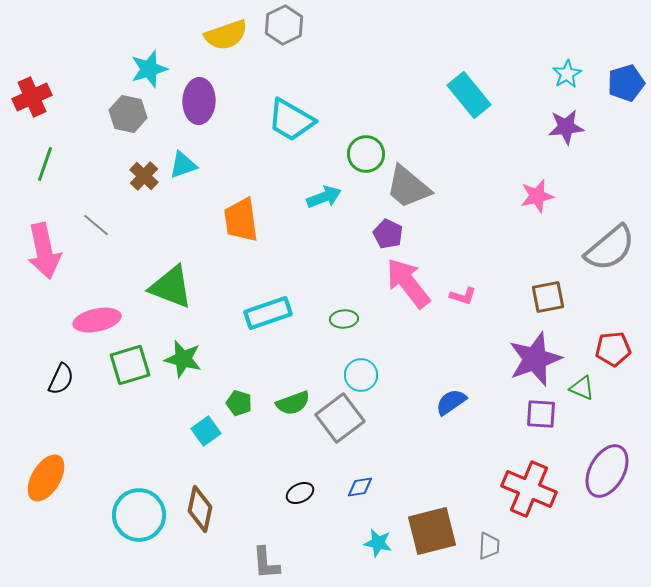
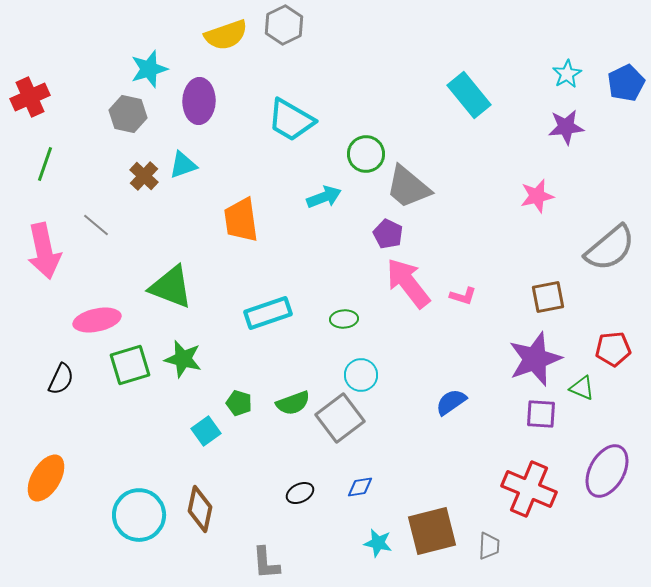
blue pentagon at (626, 83): rotated 9 degrees counterclockwise
red cross at (32, 97): moved 2 px left
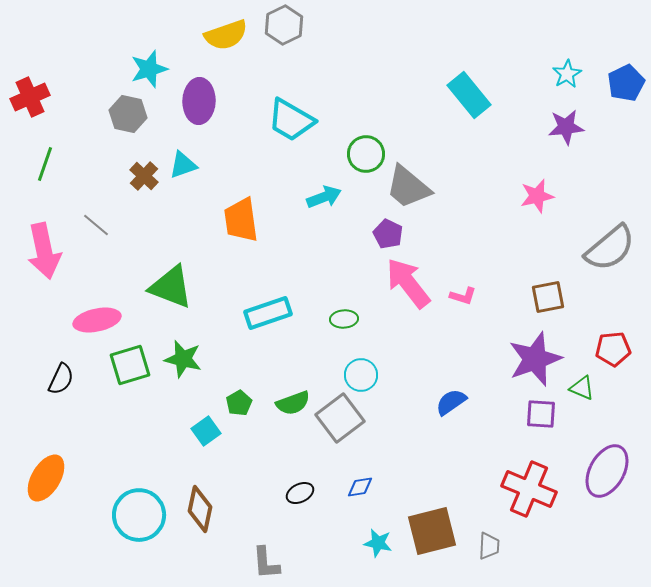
green pentagon at (239, 403): rotated 25 degrees clockwise
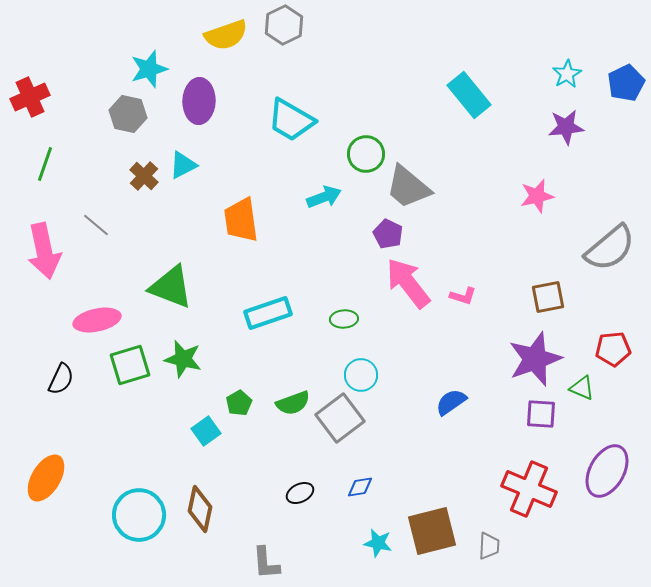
cyan triangle at (183, 165): rotated 8 degrees counterclockwise
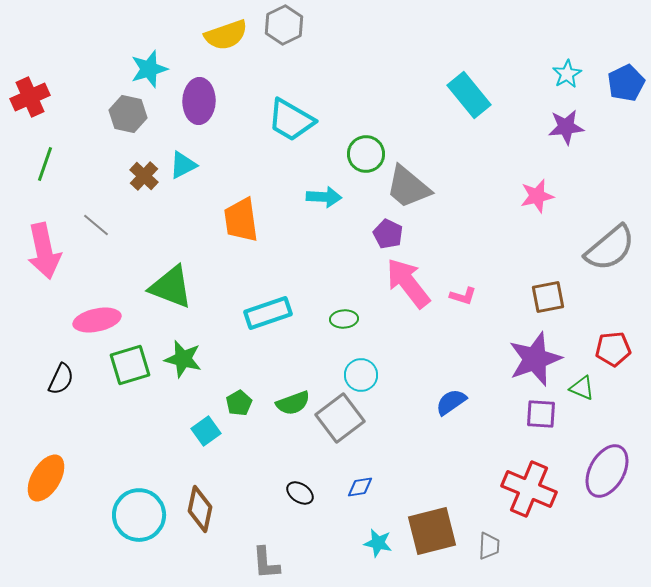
cyan arrow at (324, 197): rotated 24 degrees clockwise
black ellipse at (300, 493): rotated 60 degrees clockwise
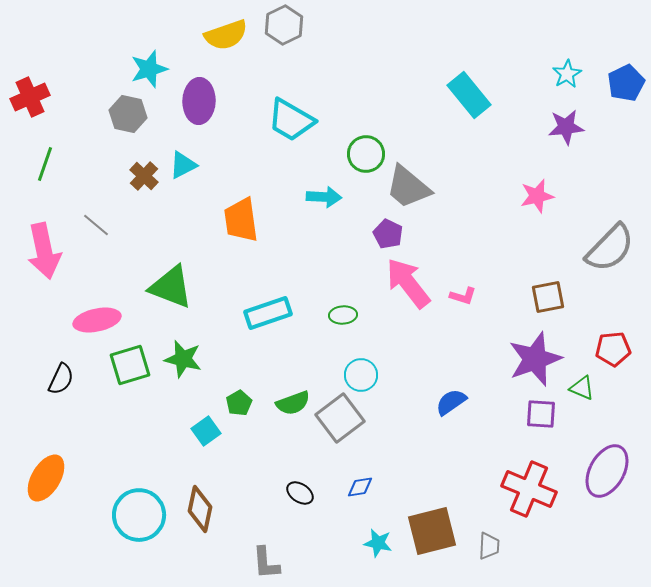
gray semicircle at (610, 248): rotated 6 degrees counterclockwise
green ellipse at (344, 319): moved 1 px left, 4 px up
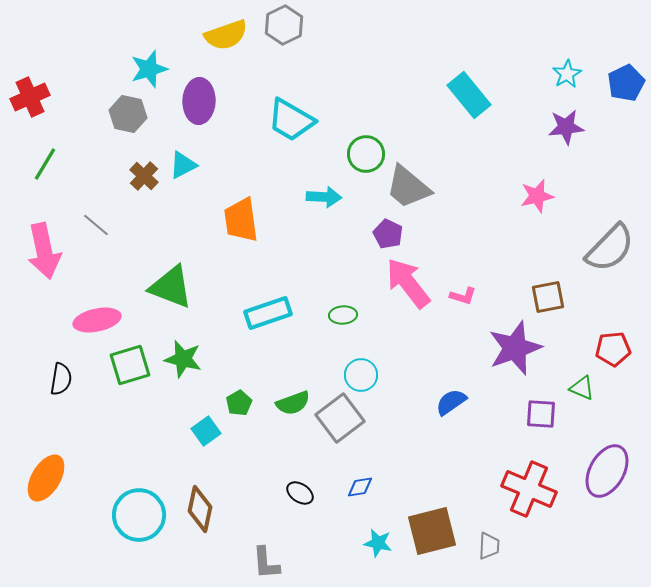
green line at (45, 164): rotated 12 degrees clockwise
purple star at (535, 359): moved 20 px left, 11 px up
black semicircle at (61, 379): rotated 16 degrees counterclockwise
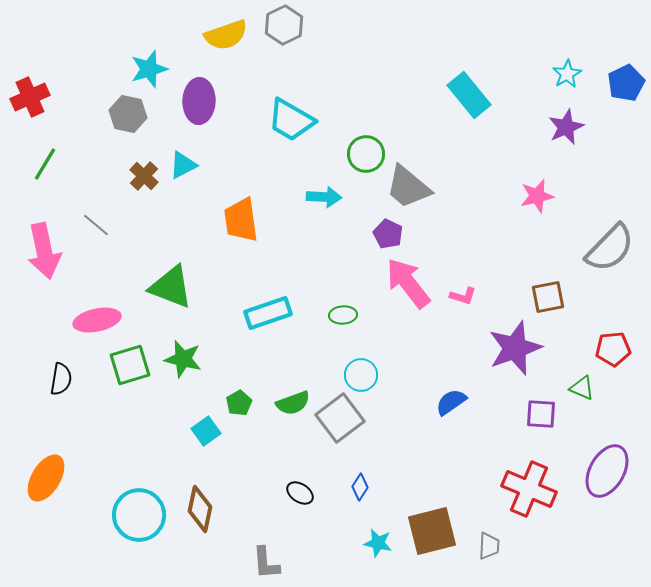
purple star at (566, 127): rotated 18 degrees counterclockwise
blue diamond at (360, 487): rotated 48 degrees counterclockwise
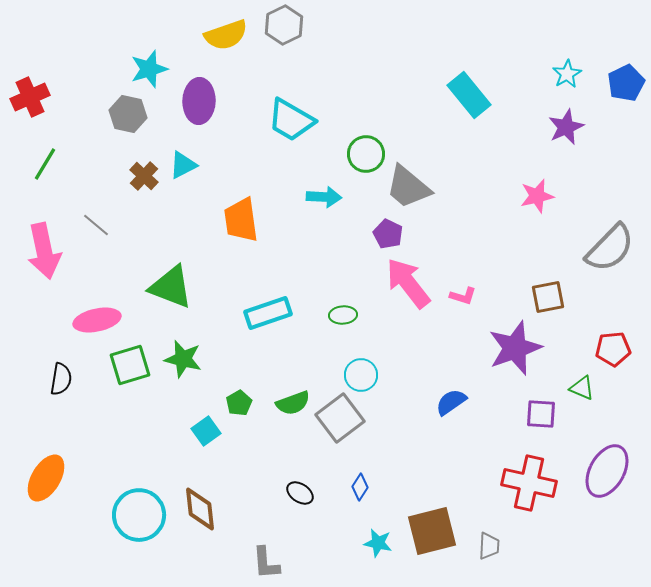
red cross at (529, 489): moved 6 px up; rotated 10 degrees counterclockwise
brown diamond at (200, 509): rotated 18 degrees counterclockwise
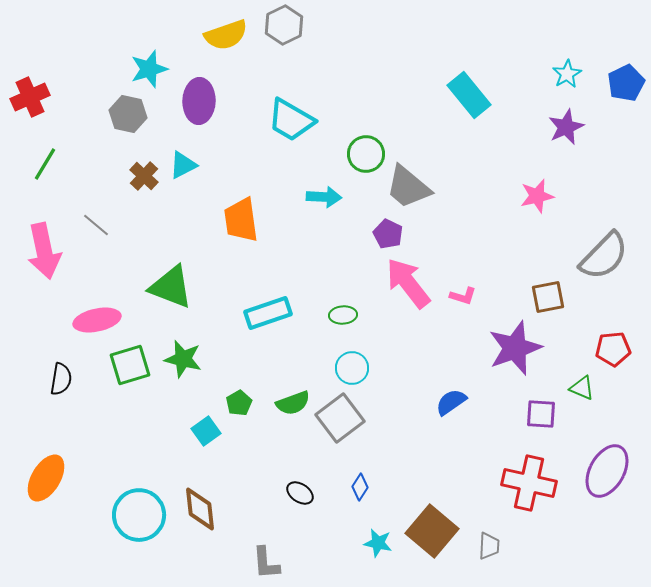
gray semicircle at (610, 248): moved 6 px left, 8 px down
cyan circle at (361, 375): moved 9 px left, 7 px up
brown square at (432, 531): rotated 36 degrees counterclockwise
